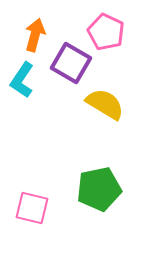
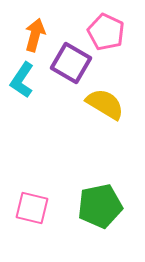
green pentagon: moved 1 px right, 17 px down
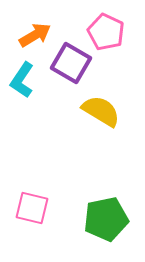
orange arrow: rotated 44 degrees clockwise
yellow semicircle: moved 4 px left, 7 px down
green pentagon: moved 6 px right, 13 px down
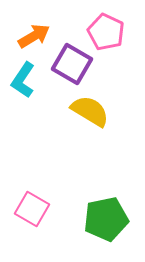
orange arrow: moved 1 px left, 1 px down
purple square: moved 1 px right, 1 px down
cyan L-shape: moved 1 px right
yellow semicircle: moved 11 px left
pink square: moved 1 px down; rotated 16 degrees clockwise
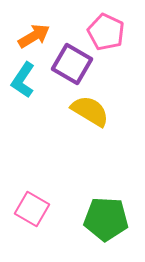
green pentagon: rotated 15 degrees clockwise
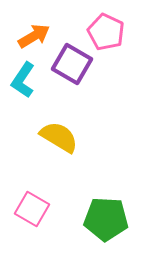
yellow semicircle: moved 31 px left, 26 px down
